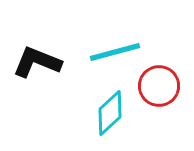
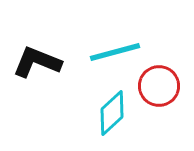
cyan diamond: moved 2 px right
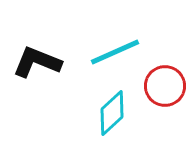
cyan line: rotated 9 degrees counterclockwise
red circle: moved 6 px right
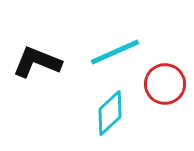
red circle: moved 2 px up
cyan diamond: moved 2 px left
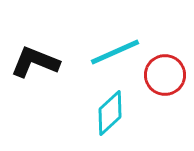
black L-shape: moved 2 px left
red circle: moved 9 px up
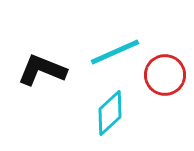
black L-shape: moved 7 px right, 8 px down
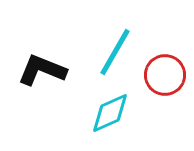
cyan line: rotated 36 degrees counterclockwise
cyan diamond: rotated 18 degrees clockwise
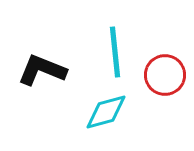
cyan line: rotated 36 degrees counterclockwise
cyan diamond: moved 4 px left, 1 px up; rotated 9 degrees clockwise
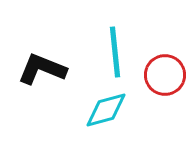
black L-shape: moved 1 px up
cyan diamond: moved 2 px up
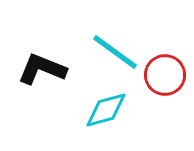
cyan line: rotated 48 degrees counterclockwise
